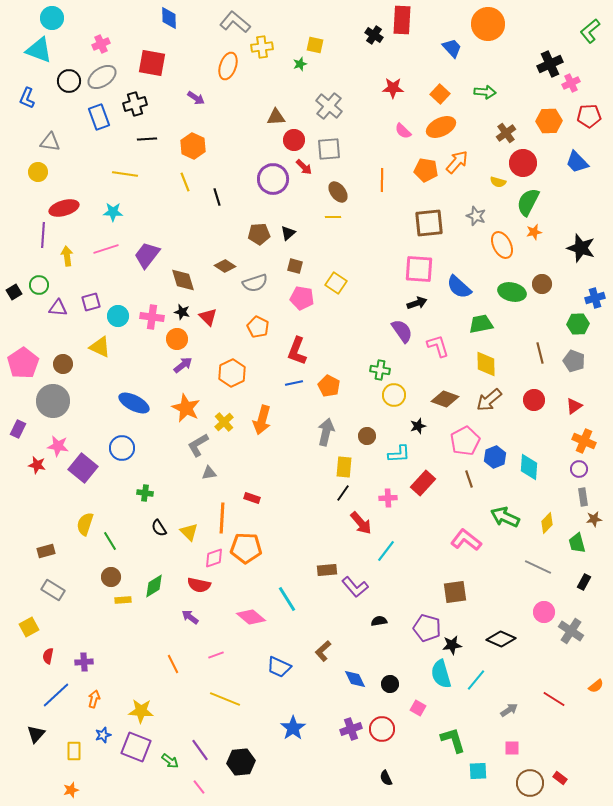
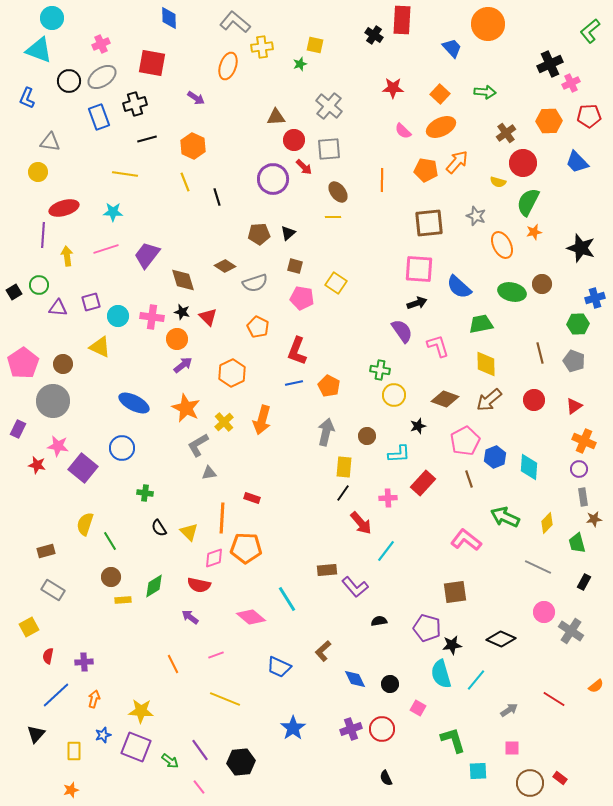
black line at (147, 139): rotated 12 degrees counterclockwise
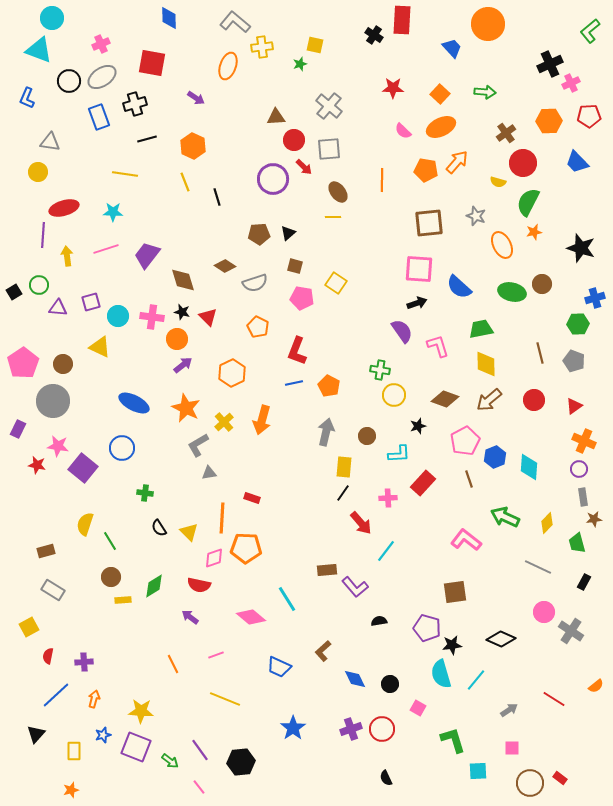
green trapezoid at (481, 324): moved 5 px down
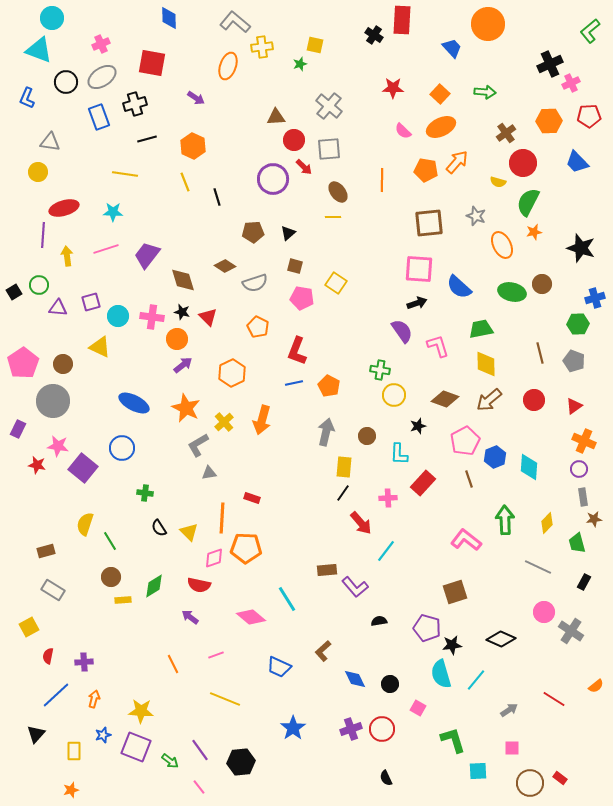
black circle at (69, 81): moved 3 px left, 1 px down
brown pentagon at (259, 234): moved 6 px left, 2 px up
cyan L-shape at (399, 454): rotated 95 degrees clockwise
green arrow at (505, 517): moved 3 px down; rotated 64 degrees clockwise
brown square at (455, 592): rotated 10 degrees counterclockwise
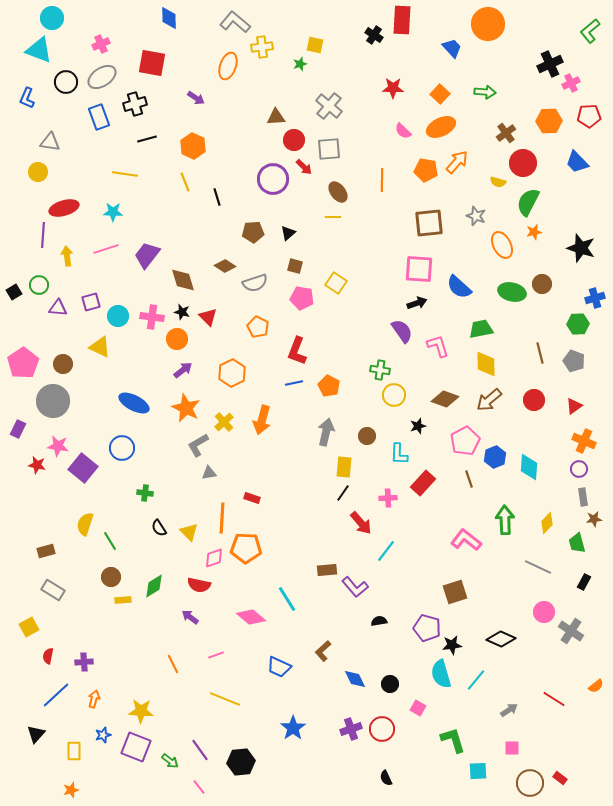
purple arrow at (183, 365): moved 5 px down
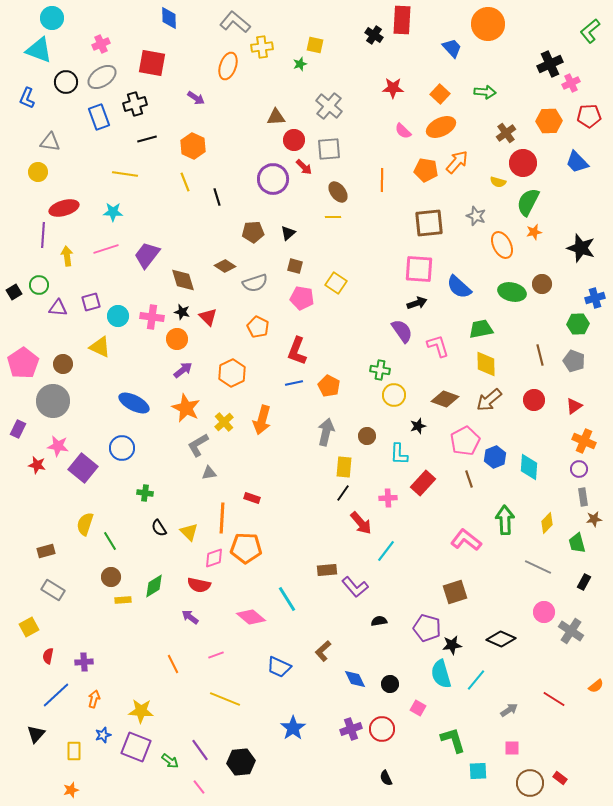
brown line at (540, 353): moved 2 px down
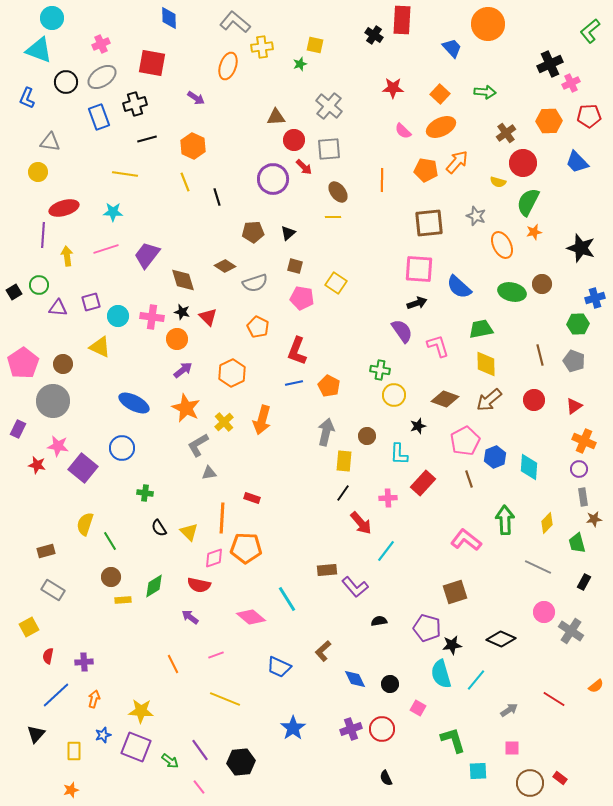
yellow rectangle at (344, 467): moved 6 px up
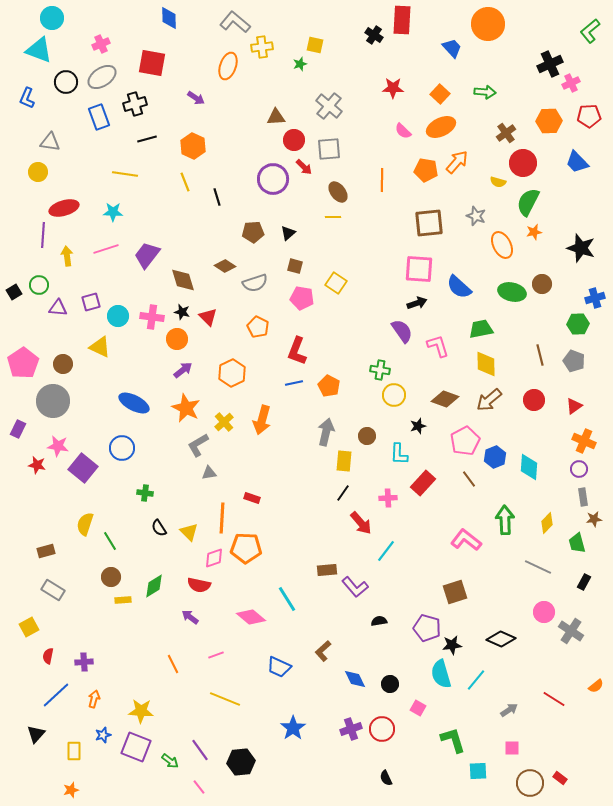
brown line at (469, 479): rotated 18 degrees counterclockwise
